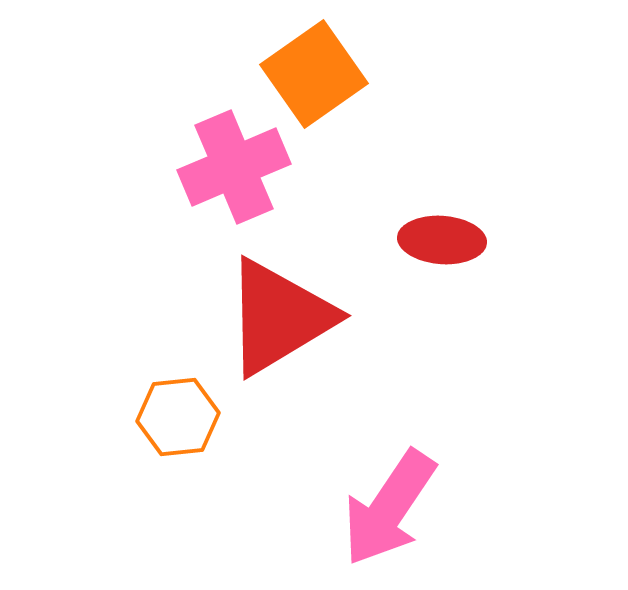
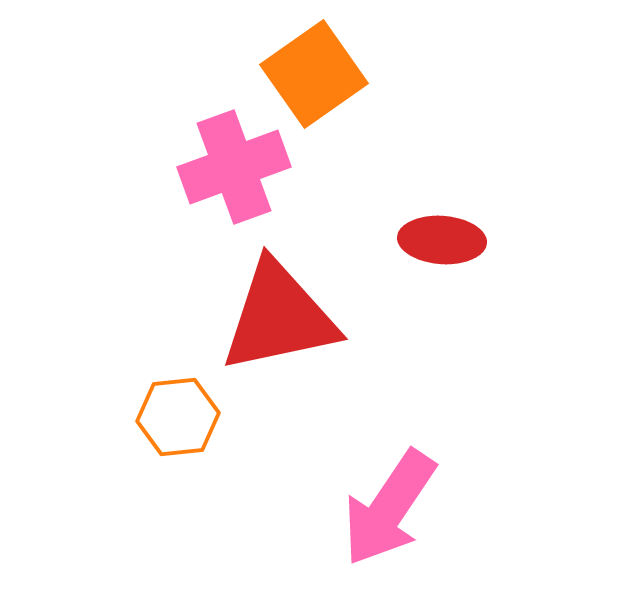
pink cross: rotated 3 degrees clockwise
red triangle: rotated 19 degrees clockwise
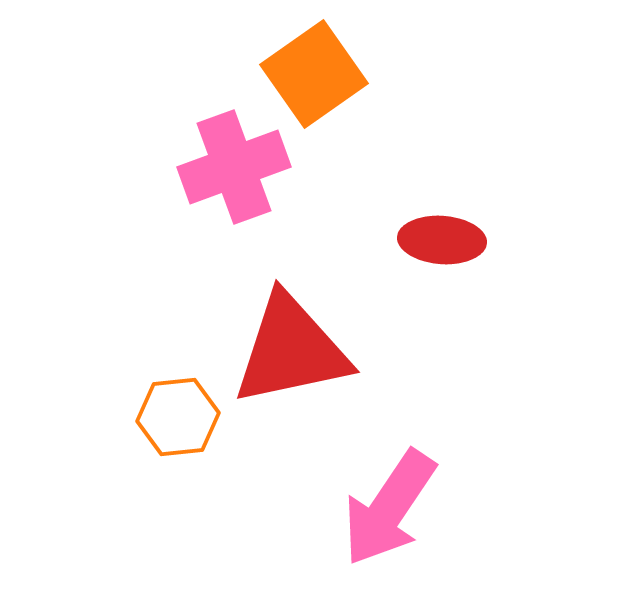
red triangle: moved 12 px right, 33 px down
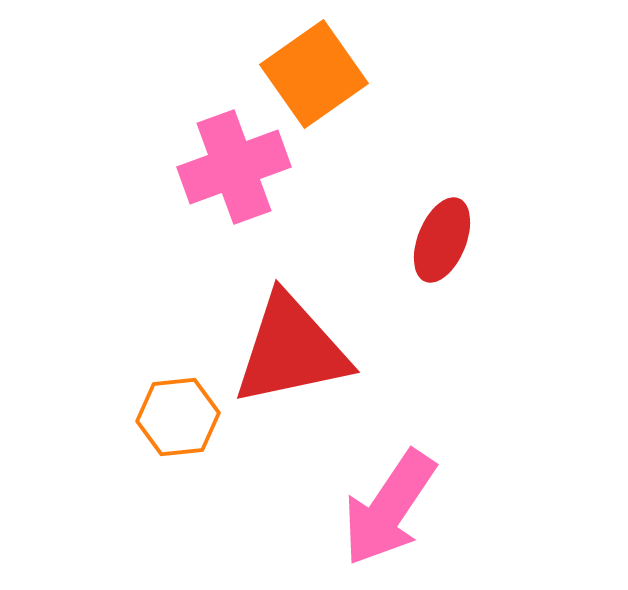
red ellipse: rotated 72 degrees counterclockwise
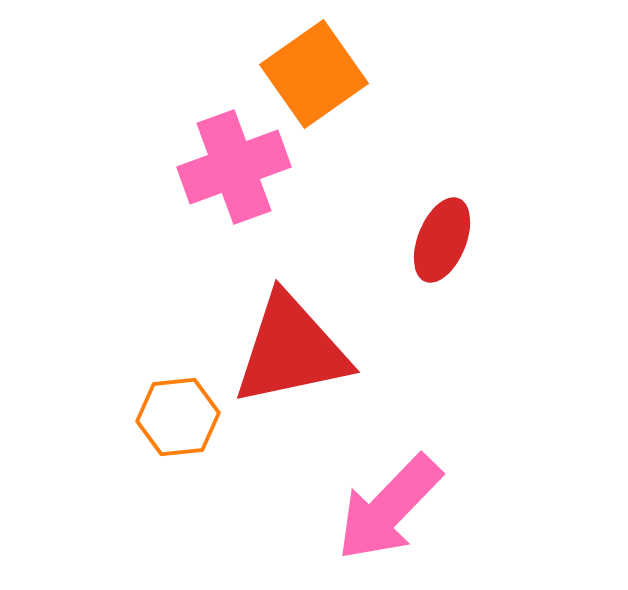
pink arrow: rotated 10 degrees clockwise
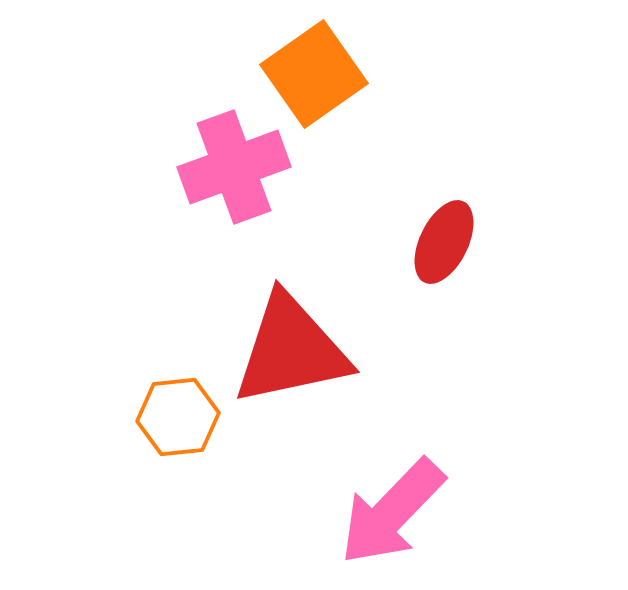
red ellipse: moved 2 px right, 2 px down; rotated 4 degrees clockwise
pink arrow: moved 3 px right, 4 px down
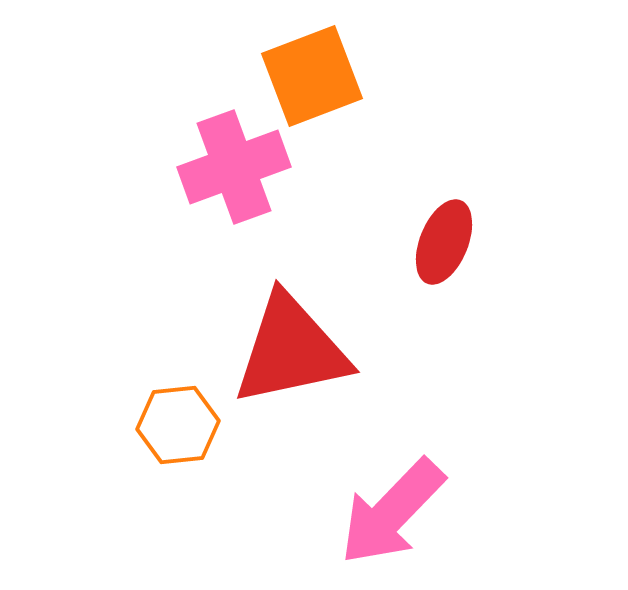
orange square: moved 2 px left, 2 px down; rotated 14 degrees clockwise
red ellipse: rotated 4 degrees counterclockwise
orange hexagon: moved 8 px down
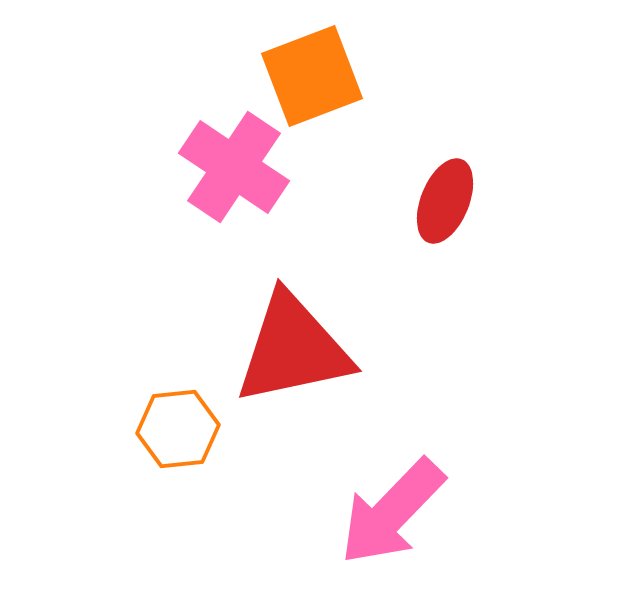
pink cross: rotated 36 degrees counterclockwise
red ellipse: moved 1 px right, 41 px up
red triangle: moved 2 px right, 1 px up
orange hexagon: moved 4 px down
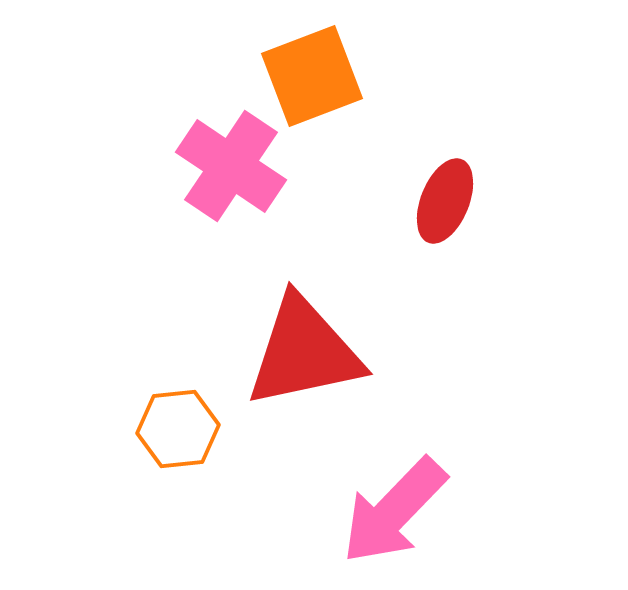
pink cross: moved 3 px left, 1 px up
red triangle: moved 11 px right, 3 px down
pink arrow: moved 2 px right, 1 px up
